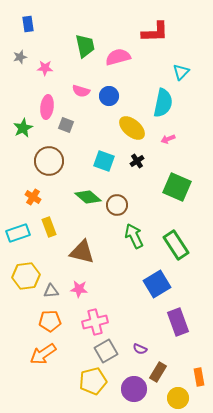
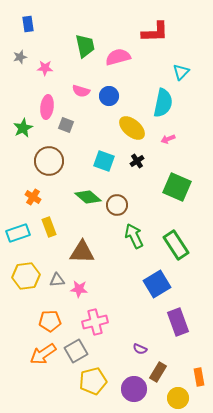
brown triangle at (82, 252): rotated 12 degrees counterclockwise
gray triangle at (51, 291): moved 6 px right, 11 px up
gray square at (106, 351): moved 30 px left
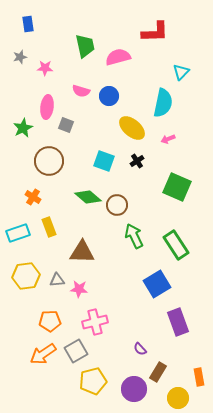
purple semicircle at (140, 349): rotated 24 degrees clockwise
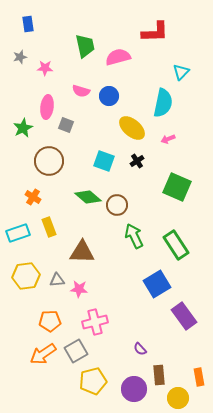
purple rectangle at (178, 322): moved 6 px right, 6 px up; rotated 16 degrees counterclockwise
brown rectangle at (158, 372): moved 1 px right, 3 px down; rotated 36 degrees counterclockwise
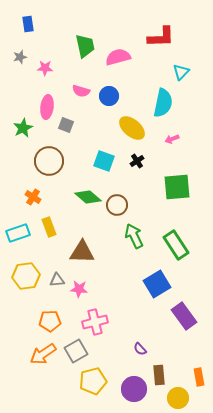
red L-shape at (155, 32): moved 6 px right, 5 px down
pink arrow at (168, 139): moved 4 px right
green square at (177, 187): rotated 28 degrees counterclockwise
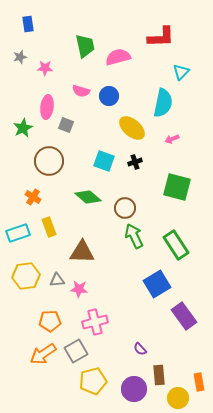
black cross at (137, 161): moved 2 px left, 1 px down; rotated 16 degrees clockwise
green square at (177, 187): rotated 20 degrees clockwise
brown circle at (117, 205): moved 8 px right, 3 px down
orange rectangle at (199, 377): moved 5 px down
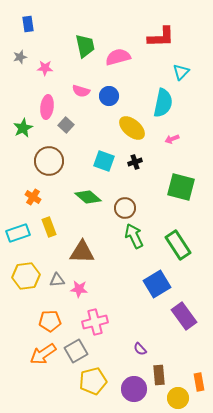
gray square at (66, 125): rotated 21 degrees clockwise
green square at (177, 187): moved 4 px right
green rectangle at (176, 245): moved 2 px right
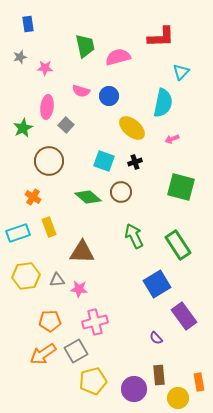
brown circle at (125, 208): moved 4 px left, 16 px up
purple semicircle at (140, 349): moved 16 px right, 11 px up
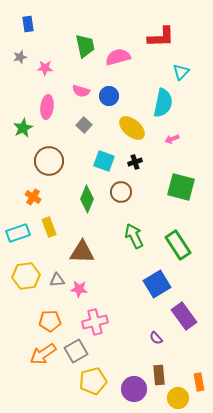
gray square at (66, 125): moved 18 px right
green diamond at (88, 197): moved 1 px left, 2 px down; rotated 72 degrees clockwise
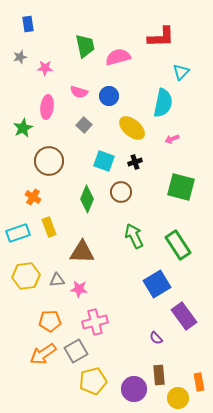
pink semicircle at (81, 91): moved 2 px left, 1 px down
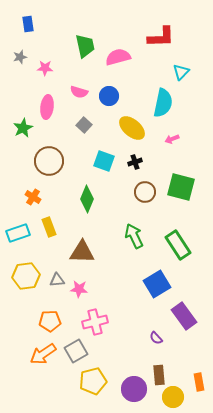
brown circle at (121, 192): moved 24 px right
yellow circle at (178, 398): moved 5 px left, 1 px up
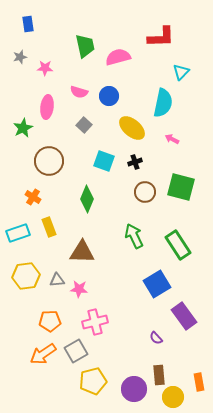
pink arrow at (172, 139): rotated 48 degrees clockwise
